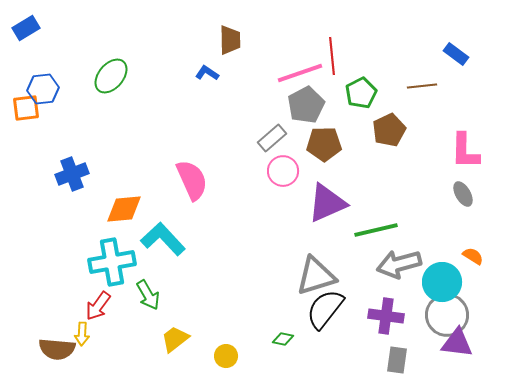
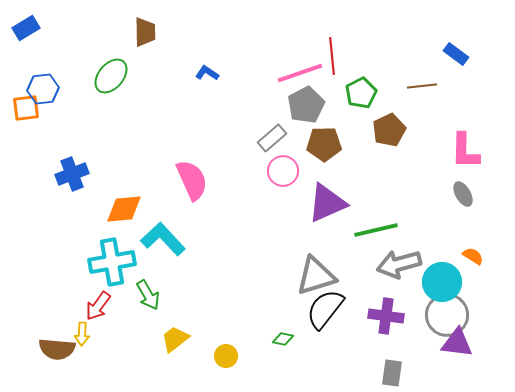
brown trapezoid at (230, 40): moved 85 px left, 8 px up
gray rectangle at (397, 360): moved 5 px left, 13 px down
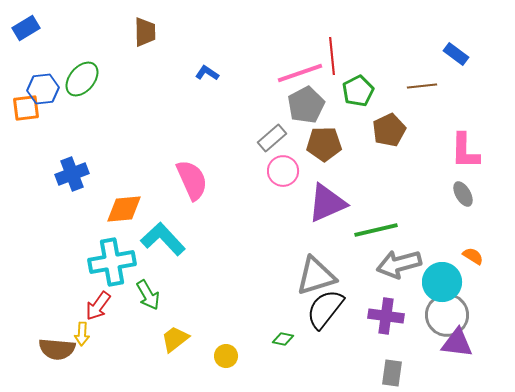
green ellipse at (111, 76): moved 29 px left, 3 px down
green pentagon at (361, 93): moved 3 px left, 2 px up
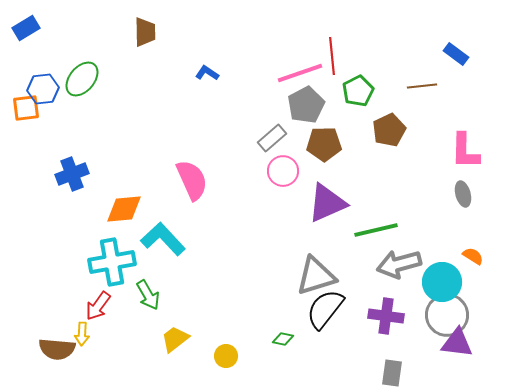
gray ellipse at (463, 194): rotated 15 degrees clockwise
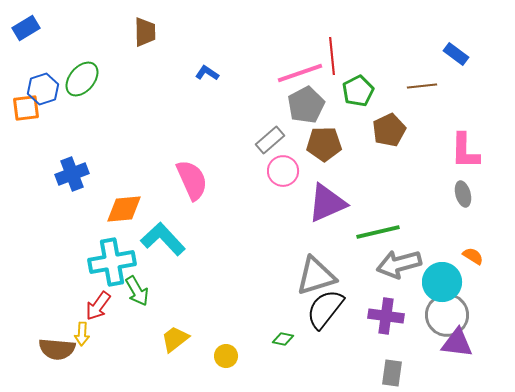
blue hexagon at (43, 89): rotated 12 degrees counterclockwise
gray rectangle at (272, 138): moved 2 px left, 2 px down
green line at (376, 230): moved 2 px right, 2 px down
green arrow at (148, 295): moved 11 px left, 4 px up
